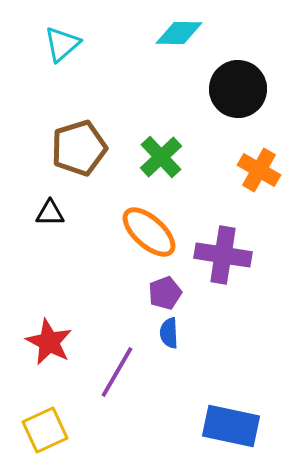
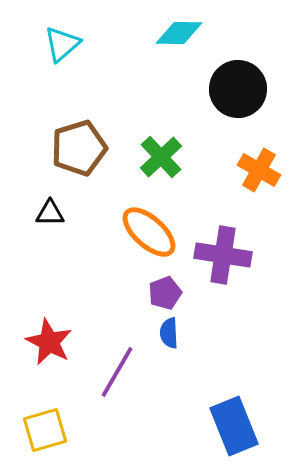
blue rectangle: moved 3 px right; rotated 56 degrees clockwise
yellow square: rotated 9 degrees clockwise
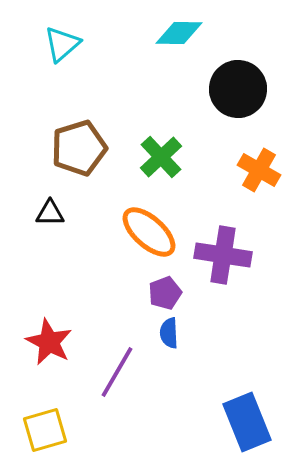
blue rectangle: moved 13 px right, 4 px up
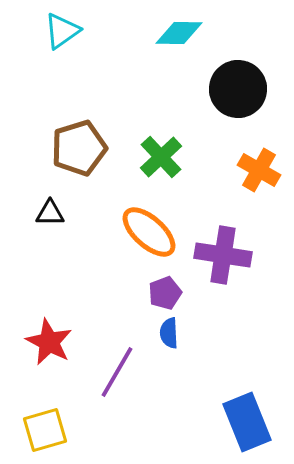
cyan triangle: moved 13 px up; rotated 6 degrees clockwise
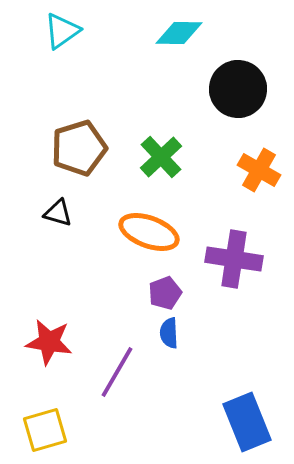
black triangle: moved 8 px right; rotated 16 degrees clockwise
orange ellipse: rotated 22 degrees counterclockwise
purple cross: moved 11 px right, 4 px down
red star: rotated 18 degrees counterclockwise
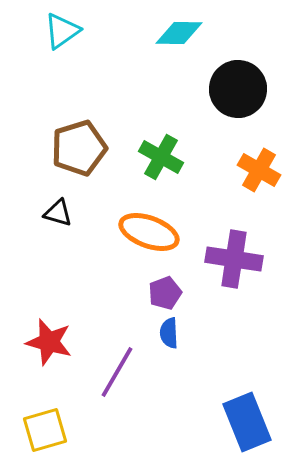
green cross: rotated 18 degrees counterclockwise
red star: rotated 6 degrees clockwise
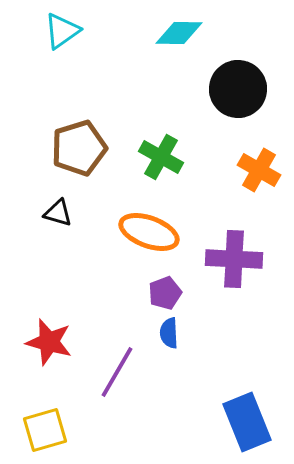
purple cross: rotated 6 degrees counterclockwise
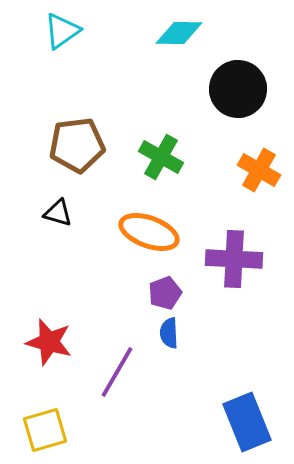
brown pentagon: moved 2 px left, 3 px up; rotated 10 degrees clockwise
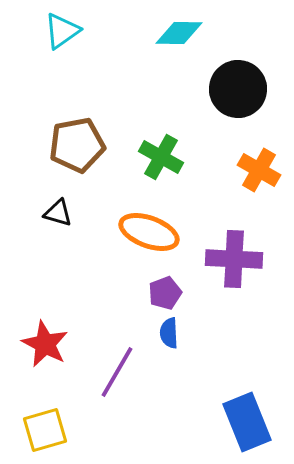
brown pentagon: rotated 4 degrees counterclockwise
red star: moved 4 px left, 2 px down; rotated 12 degrees clockwise
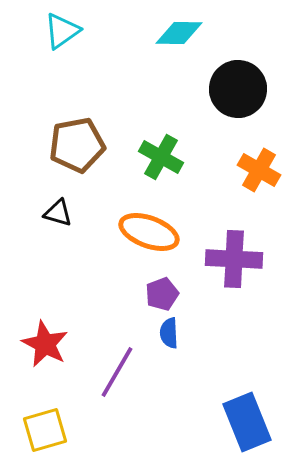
purple pentagon: moved 3 px left, 1 px down
